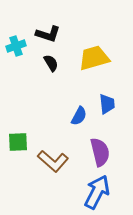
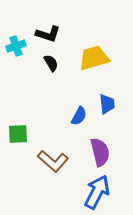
green square: moved 8 px up
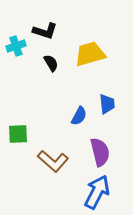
black L-shape: moved 3 px left, 3 px up
yellow trapezoid: moved 4 px left, 4 px up
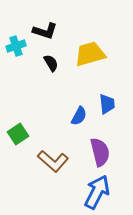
green square: rotated 30 degrees counterclockwise
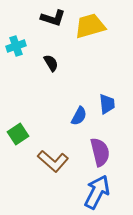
black L-shape: moved 8 px right, 13 px up
yellow trapezoid: moved 28 px up
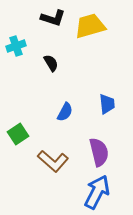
blue semicircle: moved 14 px left, 4 px up
purple semicircle: moved 1 px left
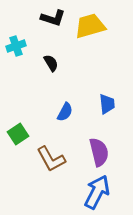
brown L-shape: moved 2 px left, 2 px up; rotated 20 degrees clockwise
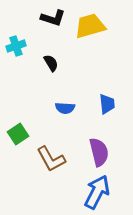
blue semicircle: moved 4 px up; rotated 66 degrees clockwise
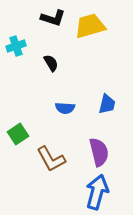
blue trapezoid: rotated 20 degrees clockwise
blue arrow: rotated 12 degrees counterclockwise
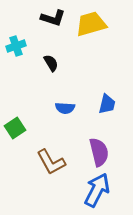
yellow trapezoid: moved 1 px right, 2 px up
green square: moved 3 px left, 6 px up
brown L-shape: moved 3 px down
blue arrow: moved 2 px up; rotated 12 degrees clockwise
